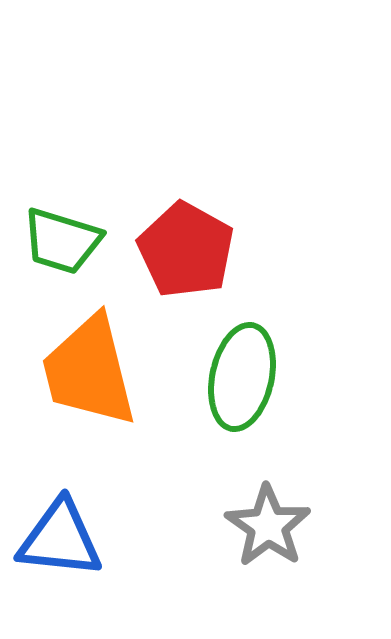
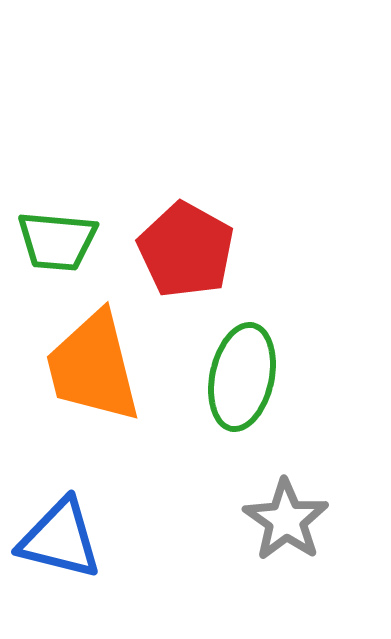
green trapezoid: moved 5 px left; rotated 12 degrees counterclockwise
orange trapezoid: moved 4 px right, 4 px up
gray star: moved 18 px right, 6 px up
blue triangle: rotated 8 degrees clockwise
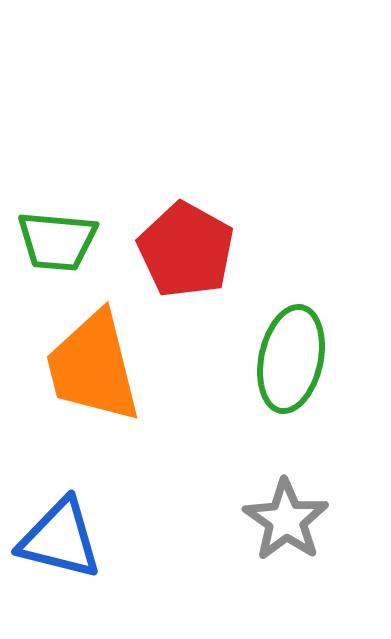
green ellipse: moved 49 px right, 18 px up
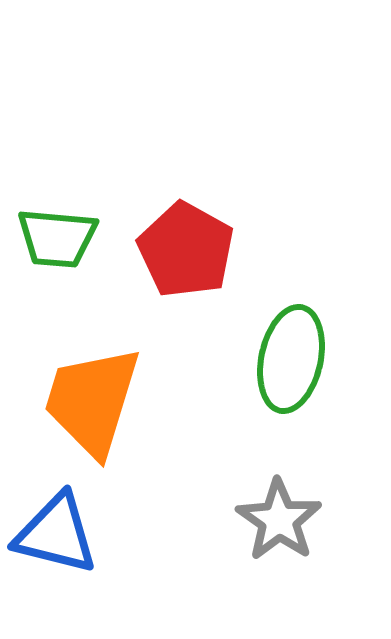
green trapezoid: moved 3 px up
orange trapezoid: moved 1 px left, 34 px down; rotated 31 degrees clockwise
gray star: moved 7 px left
blue triangle: moved 4 px left, 5 px up
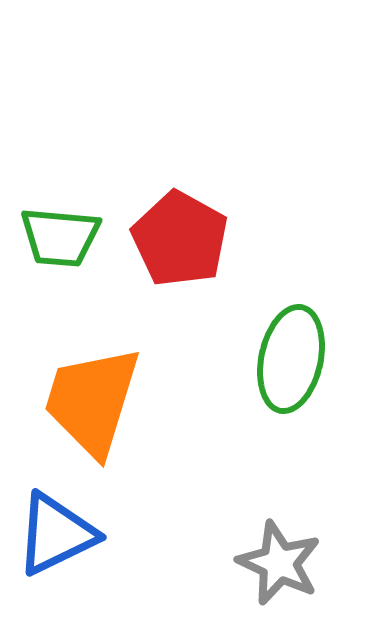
green trapezoid: moved 3 px right, 1 px up
red pentagon: moved 6 px left, 11 px up
gray star: moved 43 px down; rotated 10 degrees counterclockwise
blue triangle: rotated 40 degrees counterclockwise
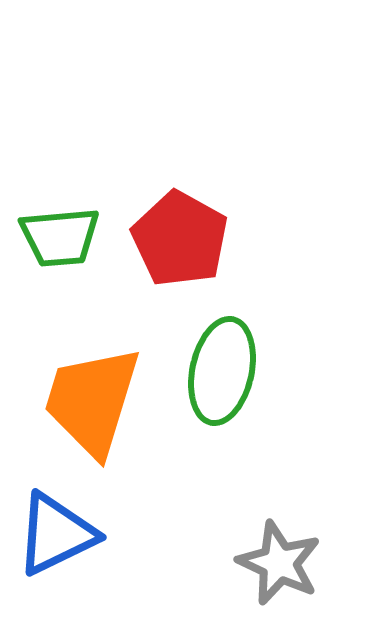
green trapezoid: rotated 10 degrees counterclockwise
green ellipse: moved 69 px left, 12 px down
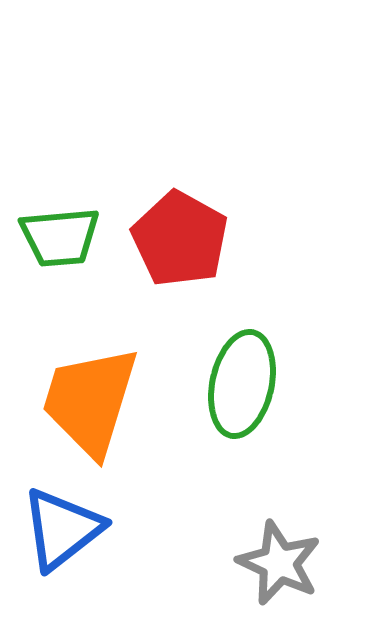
green ellipse: moved 20 px right, 13 px down
orange trapezoid: moved 2 px left
blue triangle: moved 6 px right, 5 px up; rotated 12 degrees counterclockwise
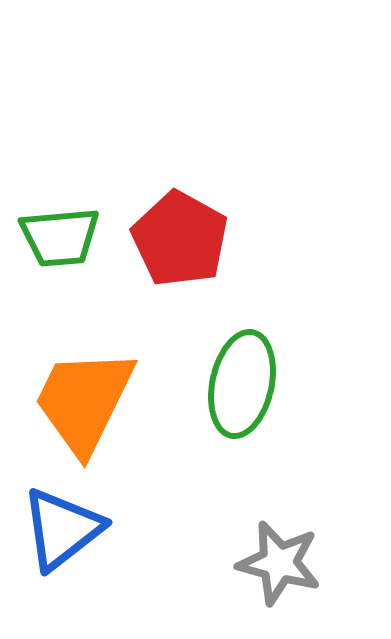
orange trapezoid: moved 6 px left; rotated 9 degrees clockwise
gray star: rotated 10 degrees counterclockwise
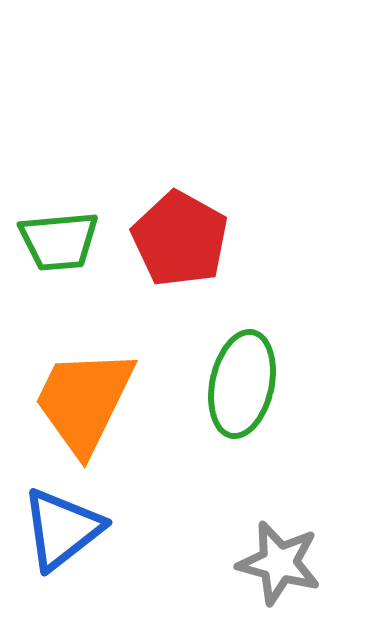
green trapezoid: moved 1 px left, 4 px down
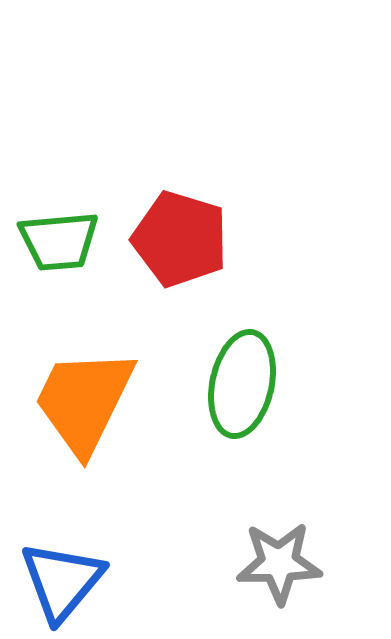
red pentagon: rotated 12 degrees counterclockwise
blue triangle: moved 52 px down; rotated 12 degrees counterclockwise
gray star: rotated 16 degrees counterclockwise
